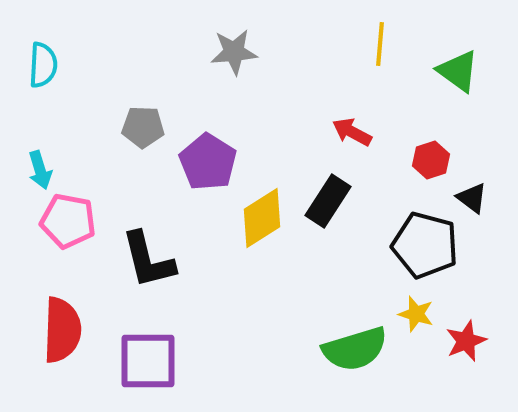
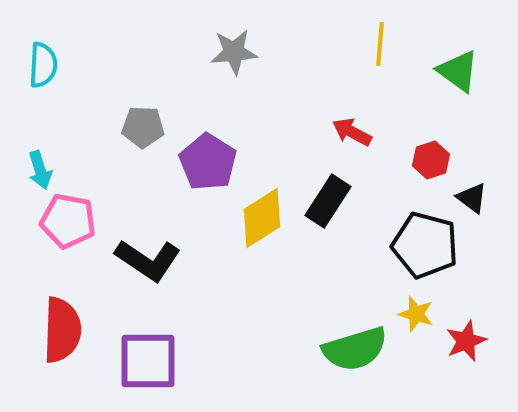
black L-shape: rotated 42 degrees counterclockwise
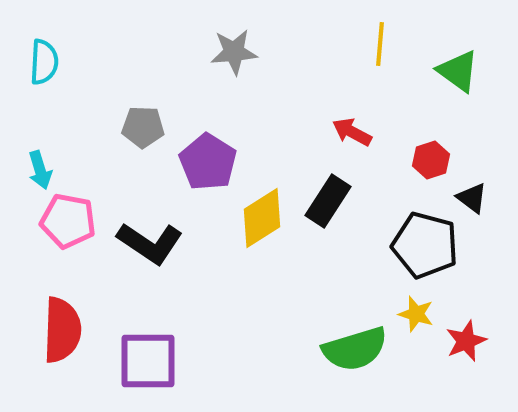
cyan semicircle: moved 1 px right, 3 px up
black L-shape: moved 2 px right, 17 px up
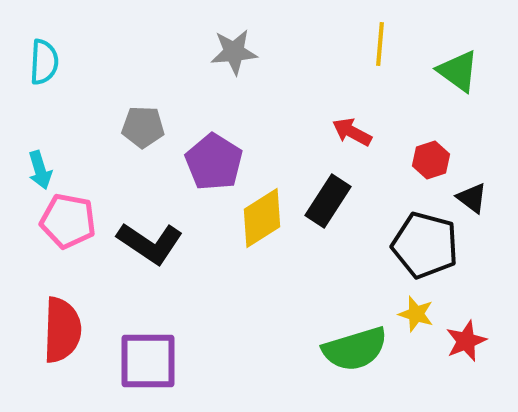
purple pentagon: moved 6 px right
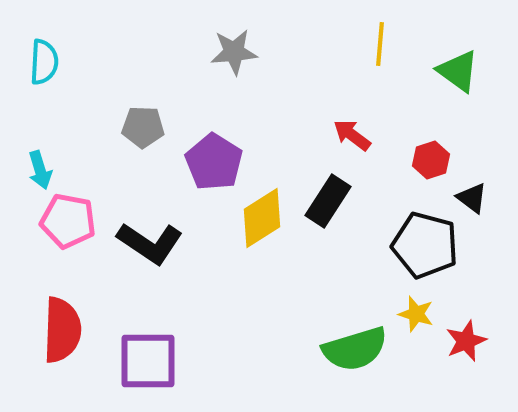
red arrow: moved 3 px down; rotated 9 degrees clockwise
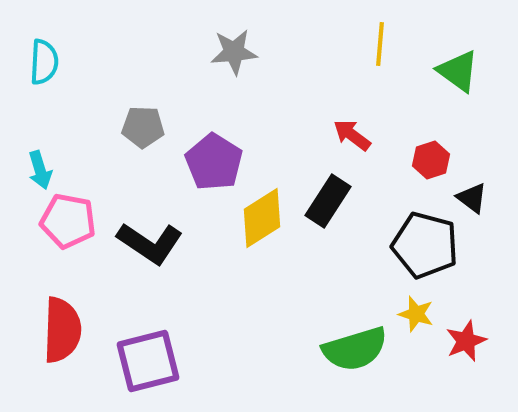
purple square: rotated 14 degrees counterclockwise
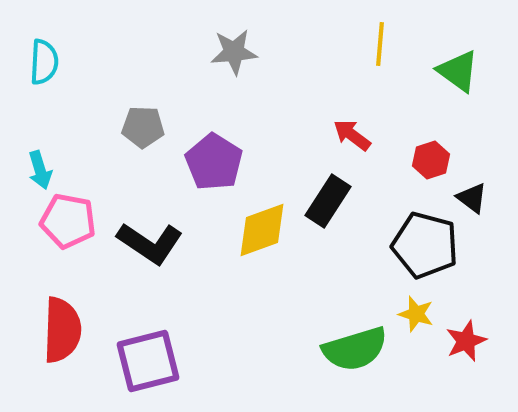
yellow diamond: moved 12 px down; rotated 12 degrees clockwise
